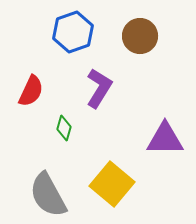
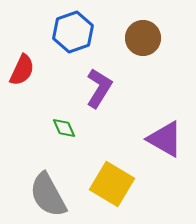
brown circle: moved 3 px right, 2 px down
red semicircle: moved 9 px left, 21 px up
green diamond: rotated 40 degrees counterclockwise
purple triangle: rotated 30 degrees clockwise
yellow square: rotated 9 degrees counterclockwise
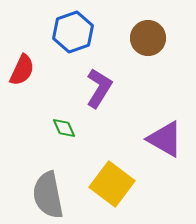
brown circle: moved 5 px right
yellow square: rotated 6 degrees clockwise
gray semicircle: rotated 18 degrees clockwise
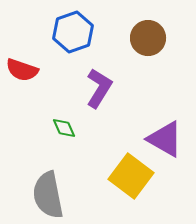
red semicircle: rotated 84 degrees clockwise
yellow square: moved 19 px right, 8 px up
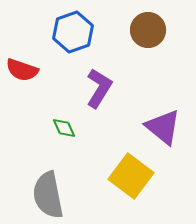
brown circle: moved 8 px up
purple triangle: moved 2 px left, 12 px up; rotated 9 degrees clockwise
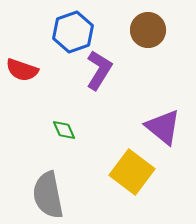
purple L-shape: moved 18 px up
green diamond: moved 2 px down
yellow square: moved 1 px right, 4 px up
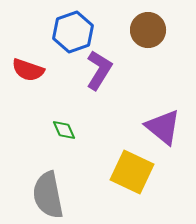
red semicircle: moved 6 px right
yellow square: rotated 12 degrees counterclockwise
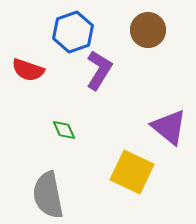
purple triangle: moved 6 px right
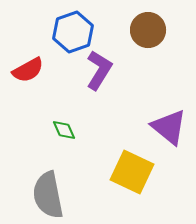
red semicircle: rotated 48 degrees counterclockwise
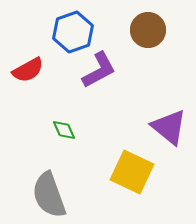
purple L-shape: rotated 30 degrees clockwise
gray semicircle: moved 1 px right; rotated 9 degrees counterclockwise
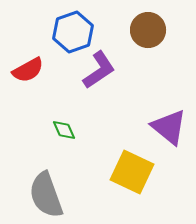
purple L-shape: rotated 6 degrees counterclockwise
gray semicircle: moved 3 px left
